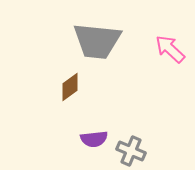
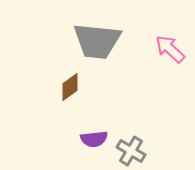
gray cross: rotated 8 degrees clockwise
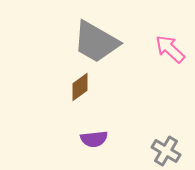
gray trapezoid: moved 1 px left, 1 px down; rotated 24 degrees clockwise
brown diamond: moved 10 px right
gray cross: moved 35 px right
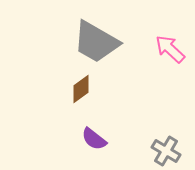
brown diamond: moved 1 px right, 2 px down
purple semicircle: rotated 44 degrees clockwise
